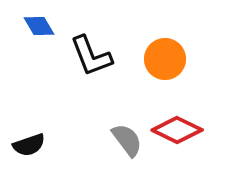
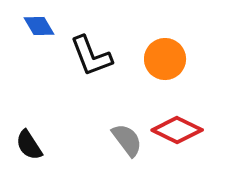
black semicircle: rotated 76 degrees clockwise
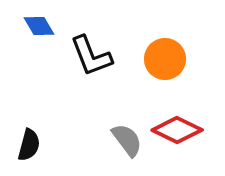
black semicircle: rotated 132 degrees counterclockwise
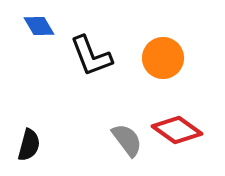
orange circle: moved 2 px left, 1 px up
red diamond: rotated 9 degrees clockwise
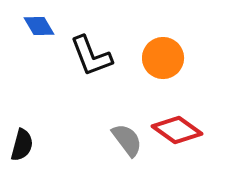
black semicircle: moved 7 px left
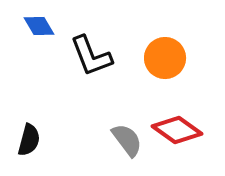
orange circle: moved 2 px right
black semicircle: moved 7 px right, 5 px up
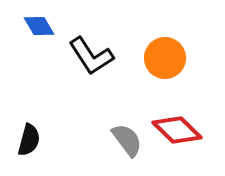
black L-shape: rotated 12 degrees counterclockwise
red diamond: rotated 9 degrees clockwise
